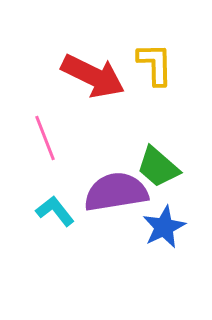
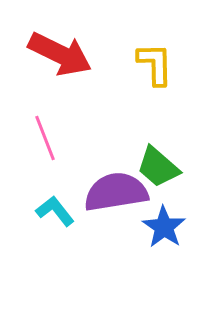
red arrow: moved 33 px left, 22 px up
blue star: rotated 12 degrees counterclockwise
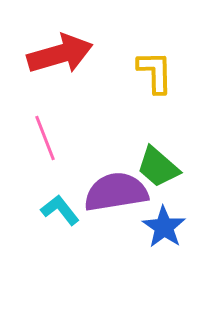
red arrow: rotated 42 degrees counterclockwise
yellow L-shape: moved 8 px down
cyan L-shape: moved 5 px right, 1 px up
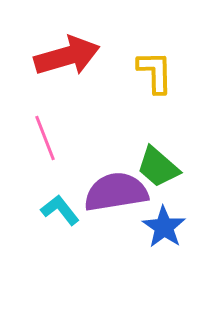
red arrow: moved 7 px right, 2 px down
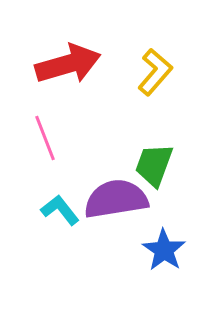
red arrow: moved 1 px right, 8 px down
yellow L-shape: rotated 42 degrees clockwise
green trapezoid: moved 4 px left, 2 px up; rotated 69 degrees clockwise
purple semicircle: moved 7 px down
blue star: moved 23 px down
